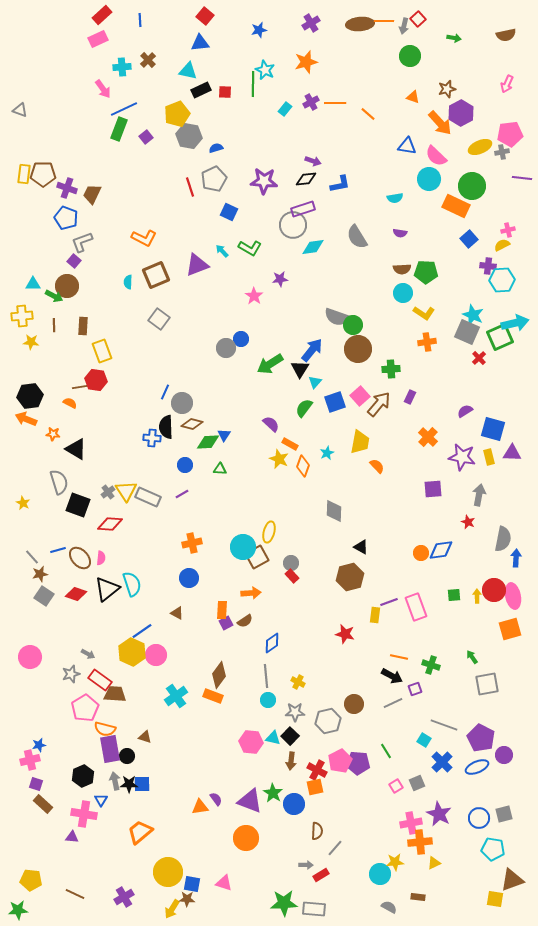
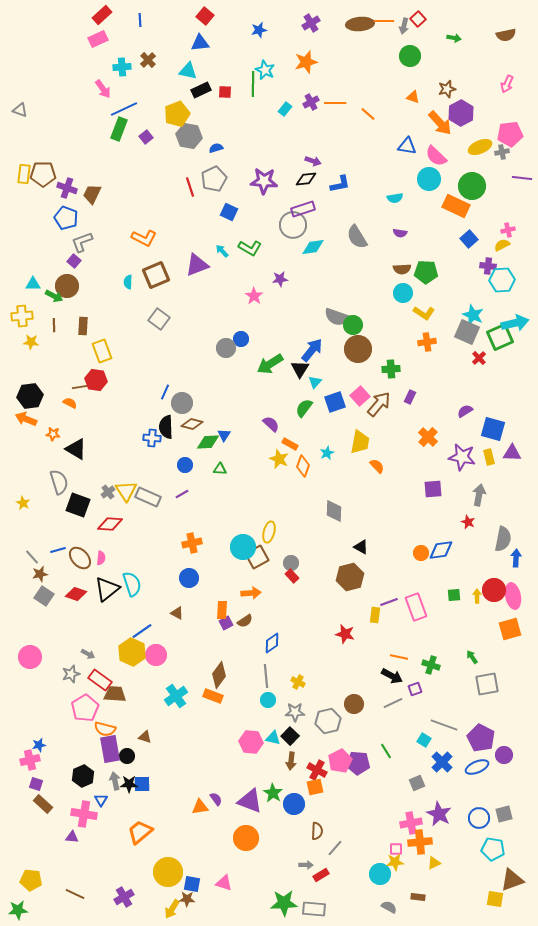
pink square at (396, 786): moved 63 px down; rotated 32 degrees clockwise
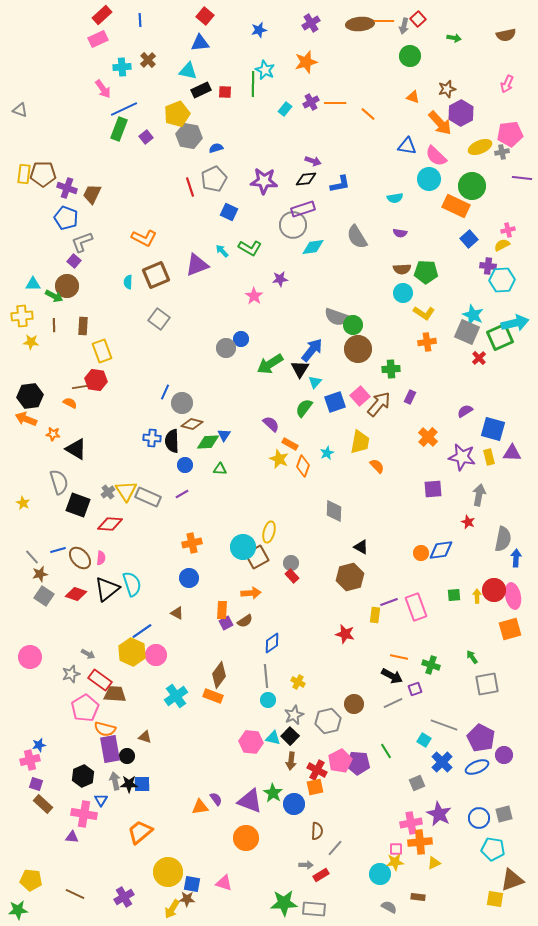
black semicircle at (166, 427): moved 6 px right, 14 px down
gray star at (295, 712): moved 1 px left, 3 px down; rotated 24 degrees counterclockwise
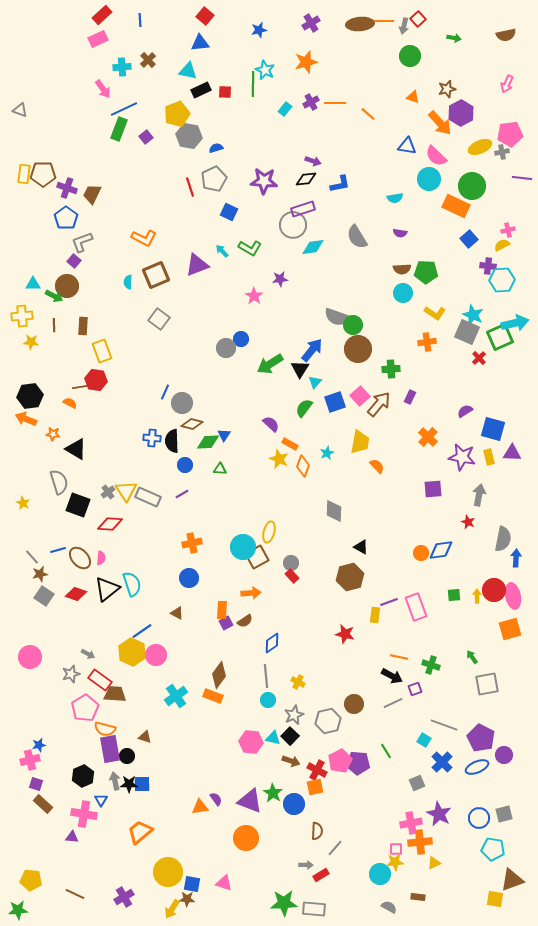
blue pentagon at (66, 218): rotated 15 degrees clockwise
yellow L-shape at (424, 313): moved 11 px right
brown arrow at (291, 761): rotated 78 degrees counterclockwise
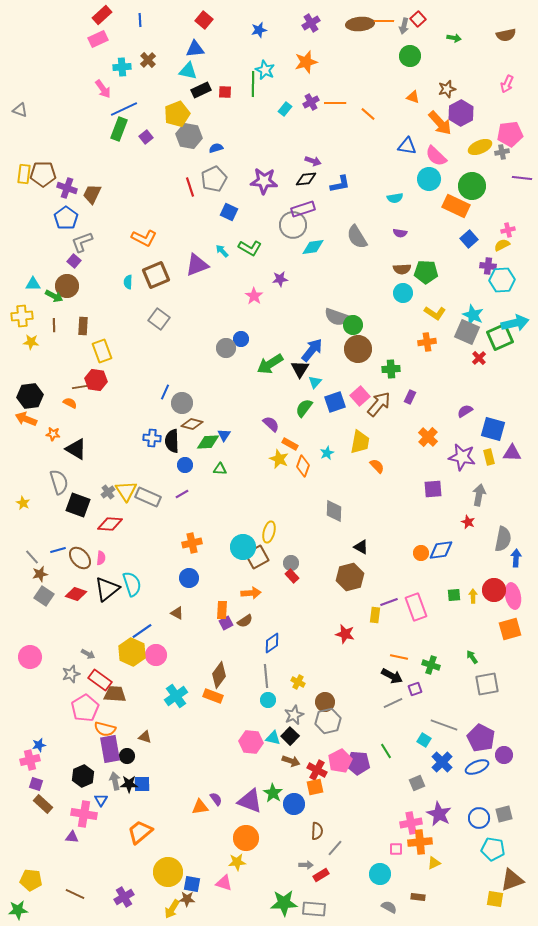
red square at (205, 16): moved 1 px left, 4 px down
blue triangle at (200, 43): moved 5 px left, 6 px down
yellow arrow at (477, 596): moved 4 px left
brown circle at (354, 704): moved 29 px left, 2 px up
yellow star at (395, 862): moved 158 px left
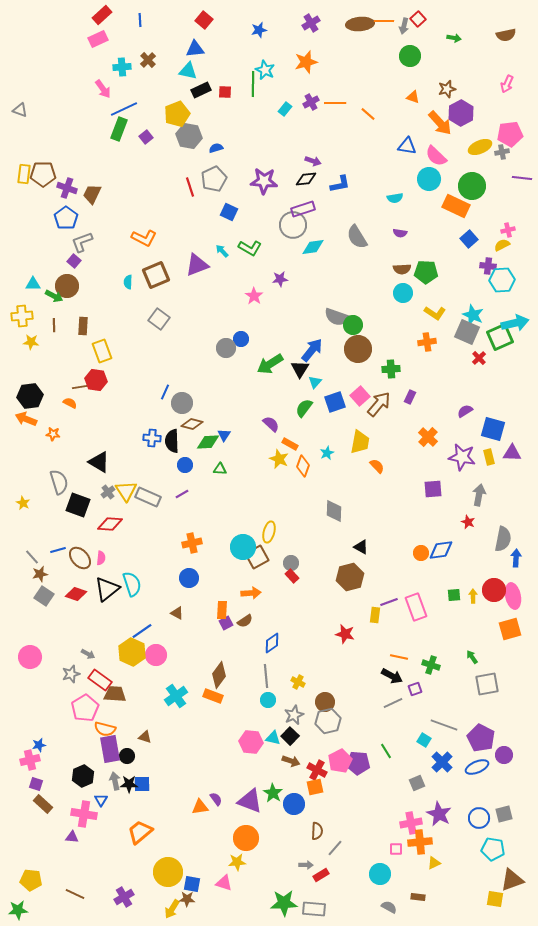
black triangle at (76, 449): moved 23 px right, 13 px down
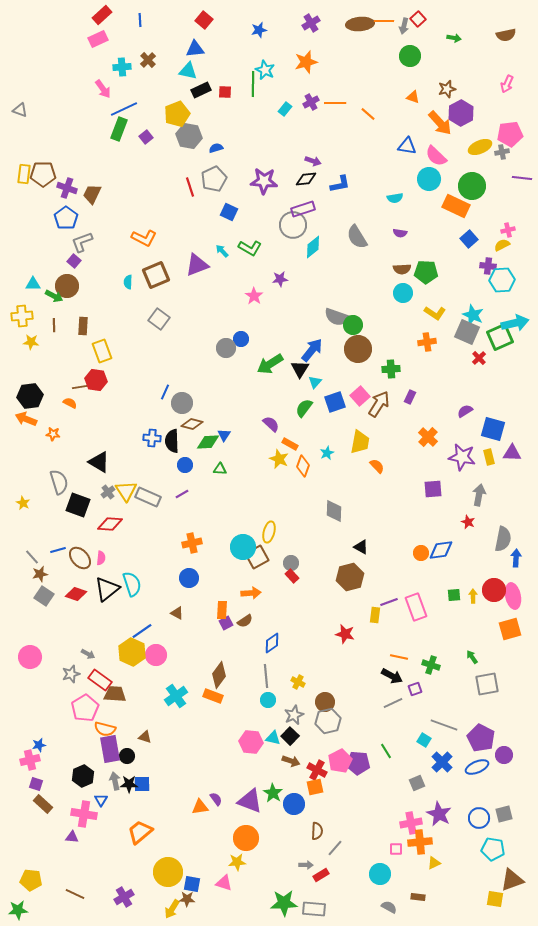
cyan diamond at (313, 247): rotated 30 degrees counterclockwise
brown arrow at (379, 404): rotated 8 degrees counterclockwise
